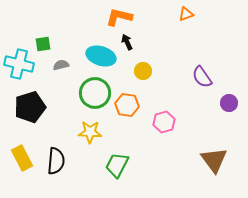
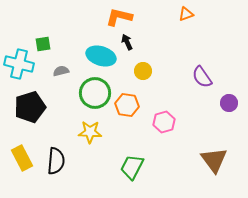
gray semicircle: moved 6 px down
green trapezoid: moved 15 px right, 2 px down
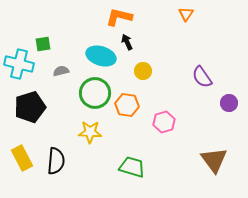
orange triangle: rotated 35 degrees counterclockwise
green trapezoid: rotated 80 degrees clockwise
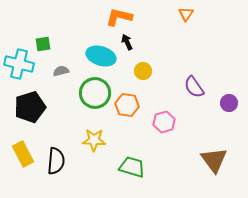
purple semicircle: moved 8 px left, 10 px down
yellow star: moved 4 px right, 8 px down
yellow rectangle: moved 1 px right, 4 px up
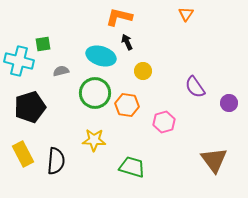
cyan cross: moved 3 px up
purple semicircle: moved 1 px right
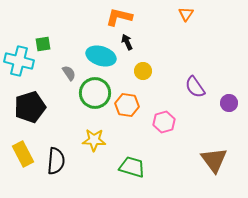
gray semicircle: moved 8 px right, 2 px down; rotated 70 degrees clockwise
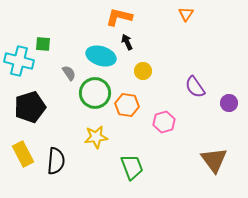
green square: rotated 14 degrees clockwise
yellow star: moved 2 px right, 3 px up; rotated 10 degrees counterclockwise
green trapezoid: rotated 52 degrees clockwise
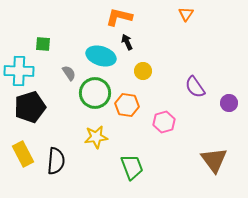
cyan cross: moved 10 px down; rotated 12 degrees counterclockwise
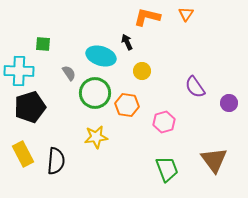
orange L-shape: moved 28 px right
yellow circle: moved 1 px left
green trapezoid: moved 35 px right, 2 px down
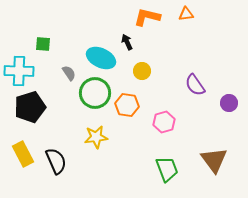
orange triangle: rotated 49 degrees clockwise
cyan ellipse: moved 2 px down; rotated 8 degrees clockwise
purple semicircle: moved 2 px up
black semicircle: rotated 28 degrees counterclockwise
